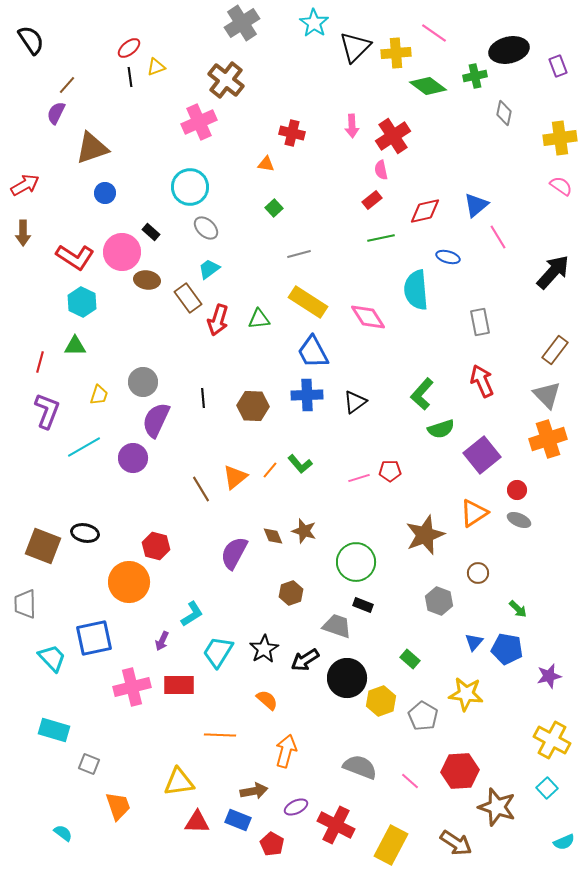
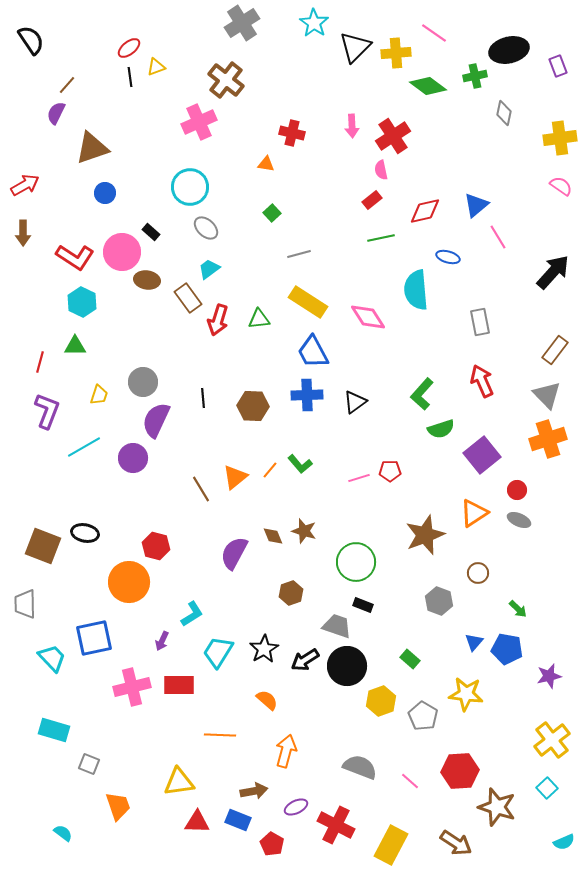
green square at (274, 208): moved 2 px left, 5 px down
black circle at (347, 678): moved 12 px up
yellow cross at (552, 740): rotated 24 degrees clockwise
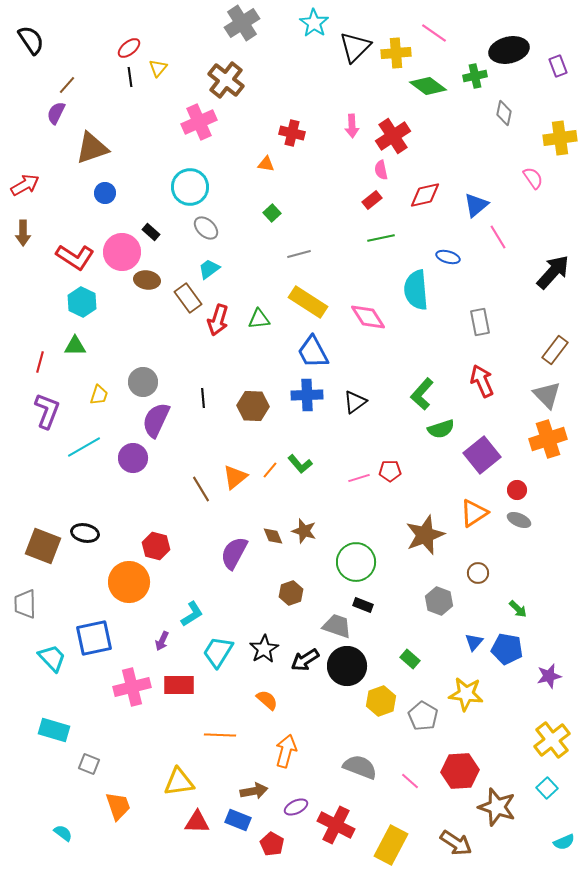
yellow triangle at (156, 67): moved 2 px right, 1 px down; rotated 30 degrees counterclockwise
pink semicircle at (561, 186): moved 28 px left, 8 px up; rotated 20 degrees clockwise
red diamond at (425, 211): moved 16 px up
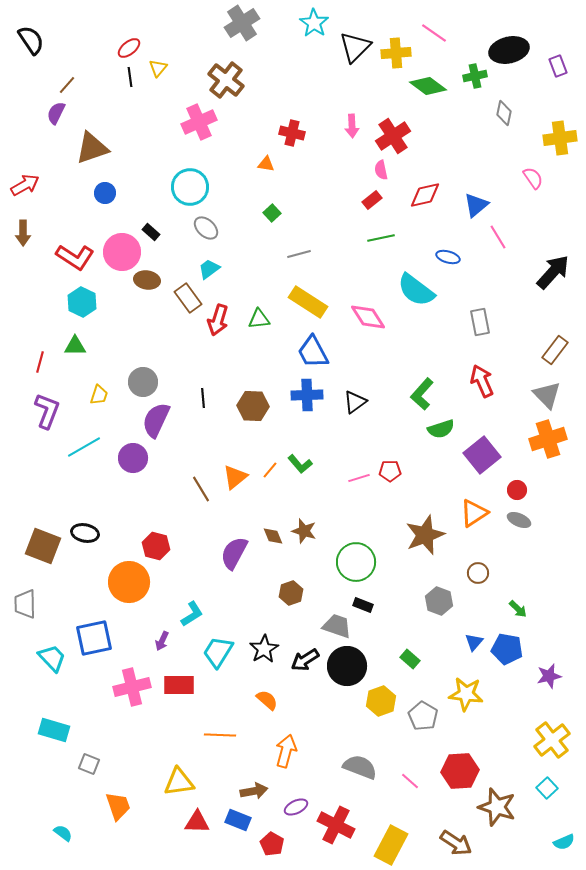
cyan semicircle at (416, 290): rotated 48 degrees counterclockwise
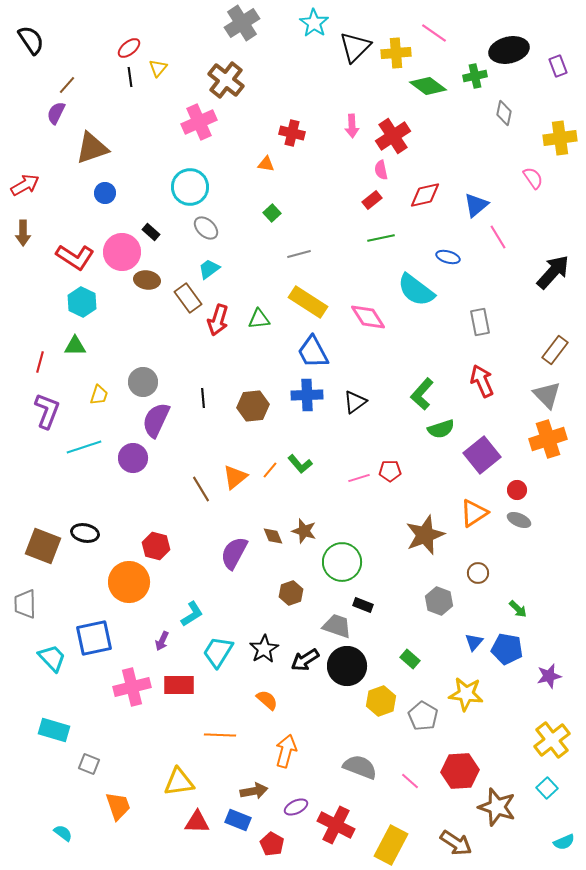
brown hexagon at (253, 406): rotated 8 degrees counterclockwise
cyan line at (84, 447): rotated 12 degrees clockwise
green circle at (356, 562): moved 14 px left
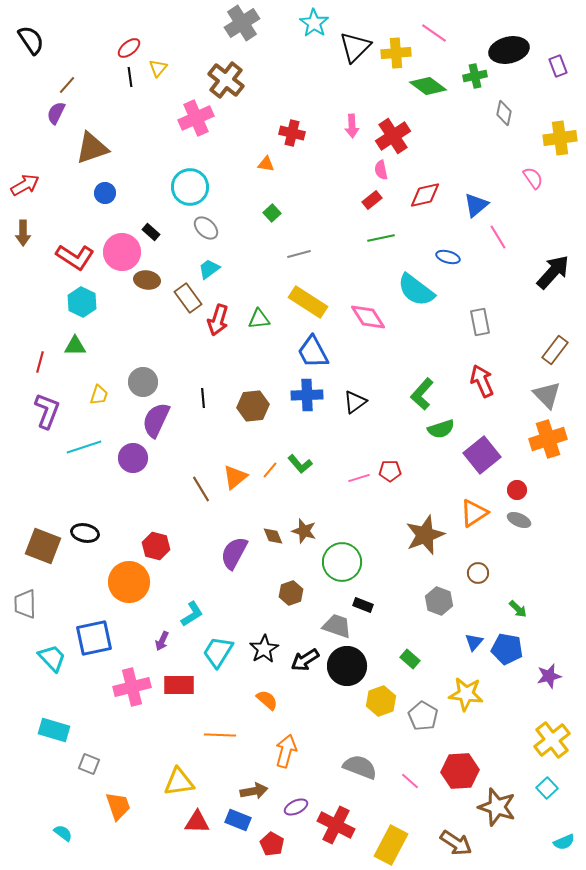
pink cross at (199, 122): moved 3 px left, 4 px up
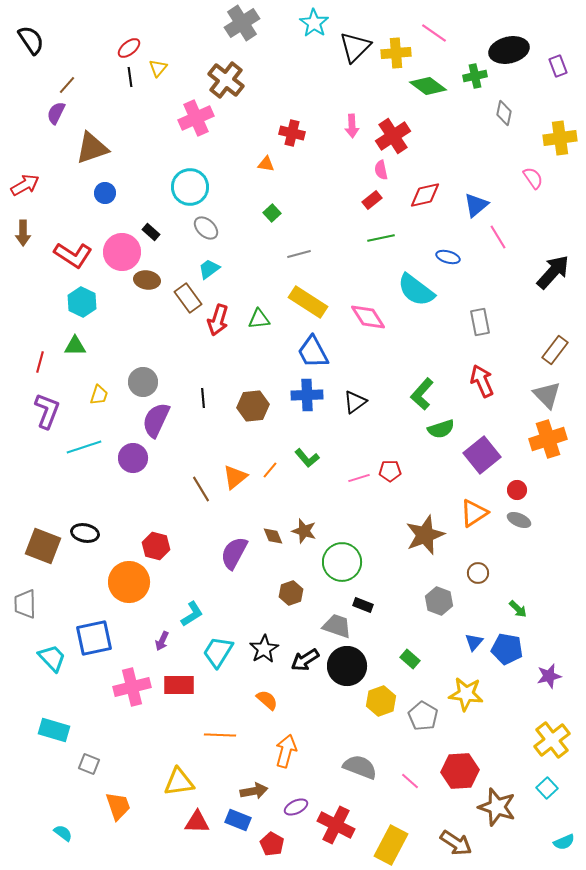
red L-shape at (75, 257): moved 2 px left, 2 px up
green L-shape at (300, 464): moved 7 px right, 6 px up
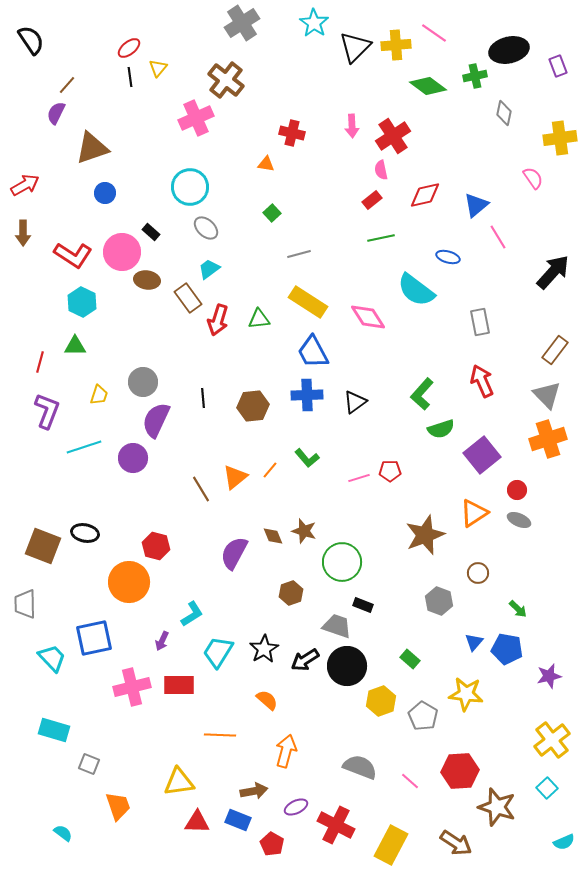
yellow cross at (396, 53): moved 8 px up
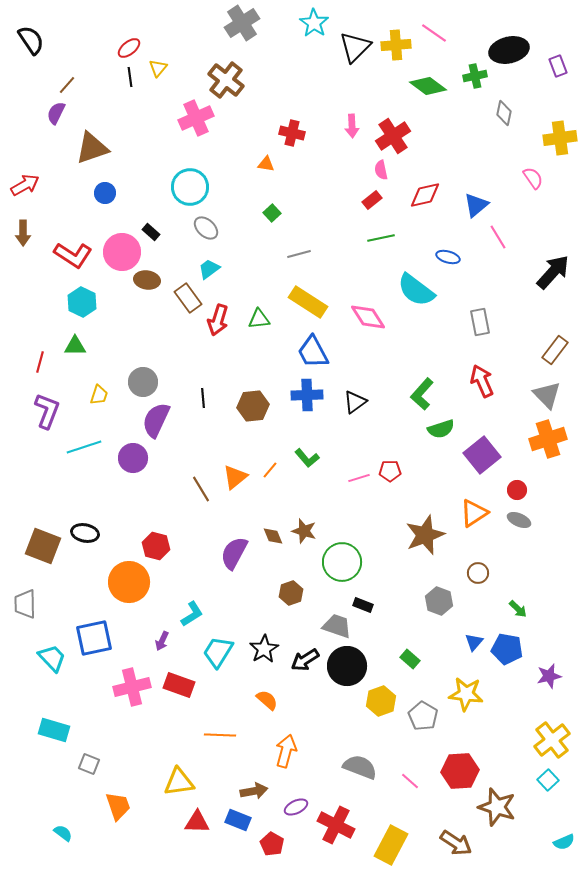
red rectangle at (179, 685): rotated 20 degrees clockwise
cyan square at (547, 788): moved 1 px right, 8 px up
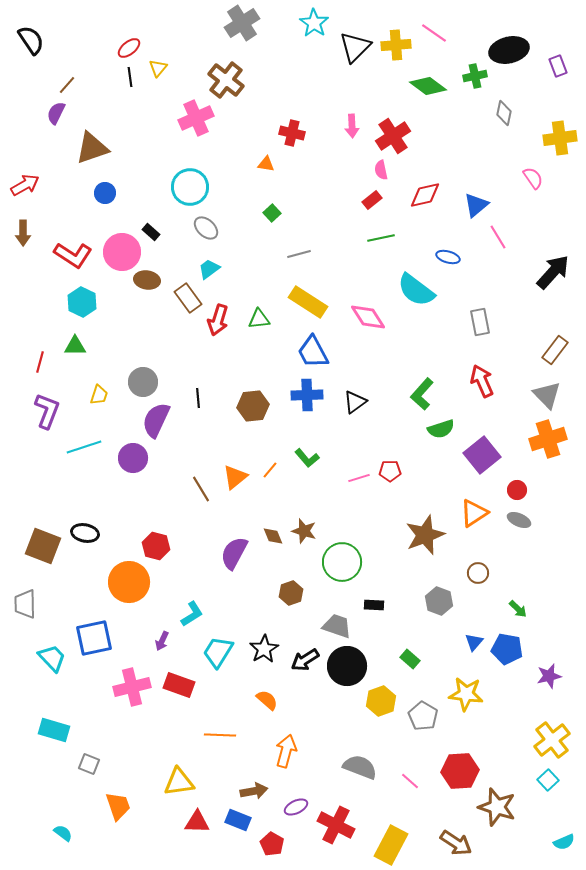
black line at (203, 398): moved 5 px left
black rectangle at (363, 605): moved 11 px right; rotated 18 degrees counterclockwise
